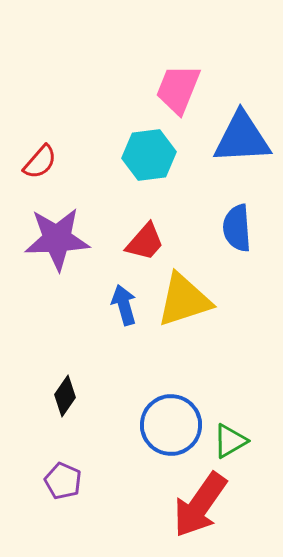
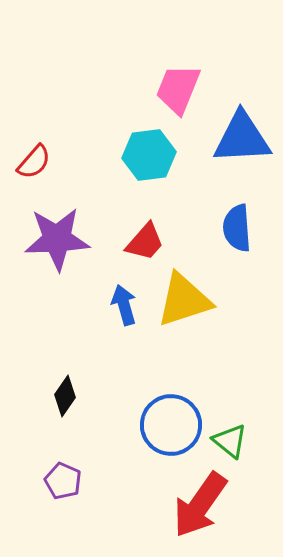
red semicircle: moved 6 px left
green triangle: rotated 51 degrees counterclockwise
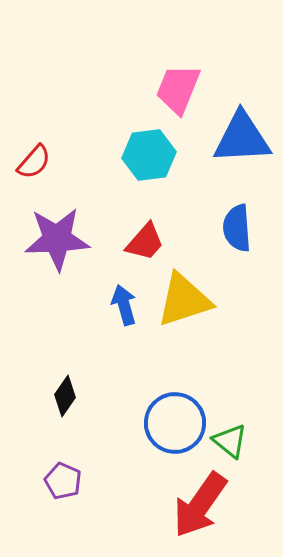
blue circle: moved 4 px right, 2 px up
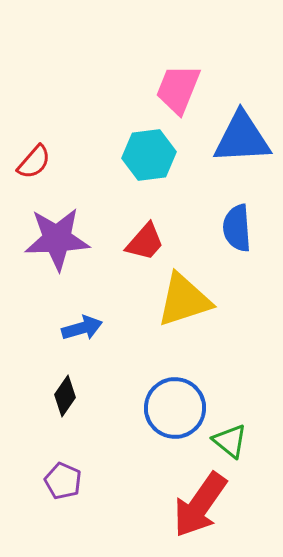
blue arrow: moved 42 px left, 23 px down; rotated 90 degrees clockwise
blue circle: moved 15 px up
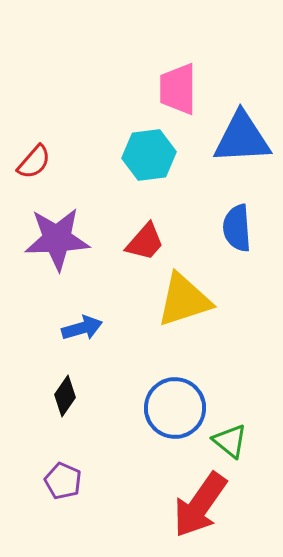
pink trapezoid: rotated 22 degrees counterclockwise
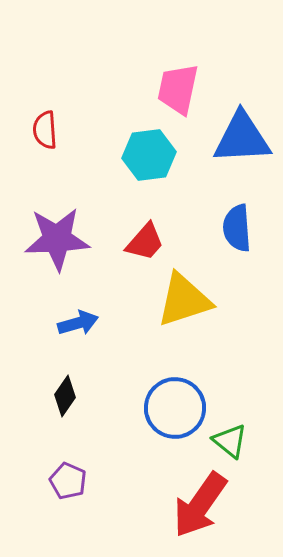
pink trapezoid: rotated 12 degrees clockwise
red semicircle: moved 11 px right, 32 px up; rotated 135 degrees clockwise
blue arrow: moved 4 px left, 5 px up
purple pentagon: moved 5 px right
